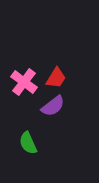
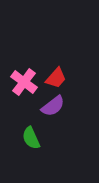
red trapezoid: rotated 10 degrees clockwise
green semicircle: moved 3 px right, 5 px up
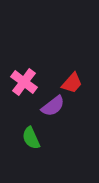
red trapezoid: moved 16 px right, 5 px down
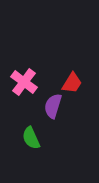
red trapezoid: rotated 10 degrees counterclockwise
purple semicircle: rotated 145 degrees clockwise
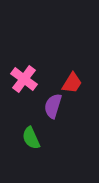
pink cross: moved 3 px up
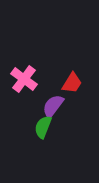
purple semicircle: rotated 20 degrees clockwise
green semicircle: moved 12 px right, 11 px up; rotated 45 degrees clockwise
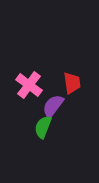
pink cross: moved 5 px right, 6 px down
red trapezoid: rotated 40 degrees counterclockwise
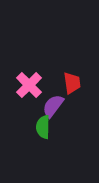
pink cross: rotated 8 degrees clockwise
green semicircle: rotated 20 degrees counterclockwise
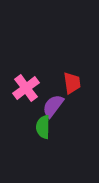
pink cross: moved 3 px left, 3 px down; rotated 8 degrees clockwise
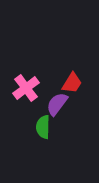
red trapezoid: rotated 40 degrees clockwise
purple semicircle: moved 4 px right, 2 px up
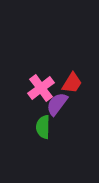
pink cross: moved 15 px right
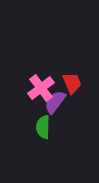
red trapezoid: rotated 55 degrees counterclockwise
purple semicircle: moved 2 px left, 2 px up
